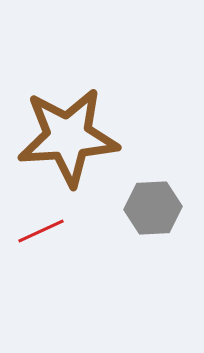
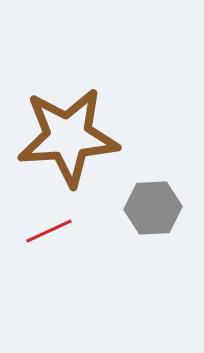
red line: moved 8 px right
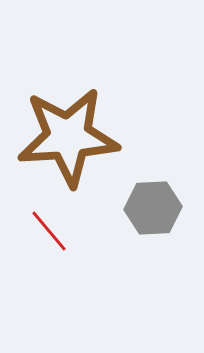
red line: rotated 75 degrees clockwise
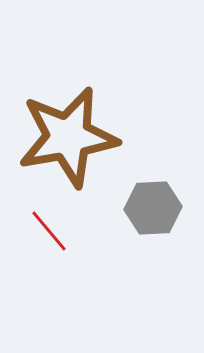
brown star: rotated 6 degrees counterclockwise
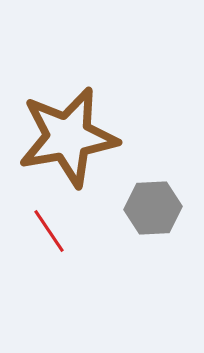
red line: rotated 6 degrees clockwise
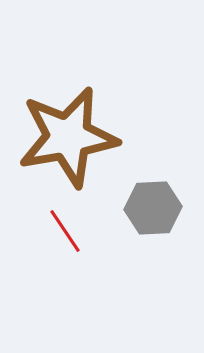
red line: moved 16 px right
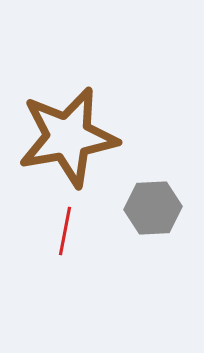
red line: rotated 45 degrees clockwise
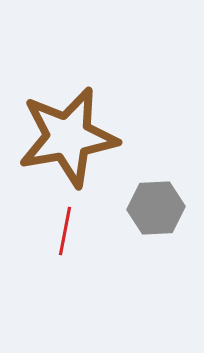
gray hexagon: moved 3 px right
